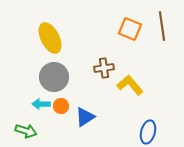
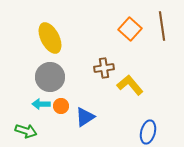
orange square: rotated 20 degrees clockwise
gray circle: moved 4 px left
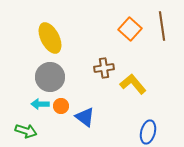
yellow L-shape: moved 3 px right, 1 px up
cyan arrow: moved 1 px left
blue triangle: rotated 50 degrees counterclockwise
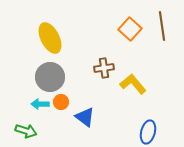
orange circle: moved 4 px up
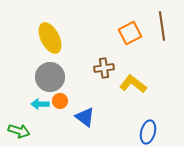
orange square: moved 4 px down; rotated 20 degrees clockwise
yellow L-shape: rotated 12 degrees counterclockwise
orange circle: moved 1 px left, 1 px up
green arrow: moved 7 px left
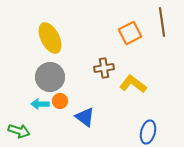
brown line: moved 4 px up
